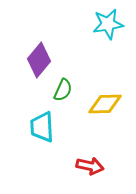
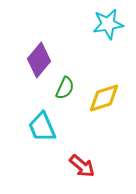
green semicircle: moved 2 px right, 2 px up
yellow diamond: moved 1 px left, 6 px up; rotated 16 degrees counterclockwise
cyan trapezoid: rotated 20 degrees counterclockwise
red arrow: moved 8 px left; rotated 28 degrees clockwise
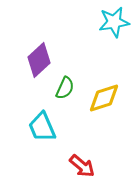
cyan star: moved 6 px right, 2 px up
purple diamond: rotated 8 degrees clockwise
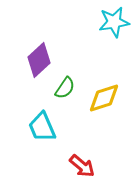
green semicircle: rotated 10 degrees clockwise
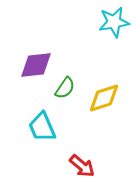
purple diamond: moved 3 px left, 5 px down; rotated 36 degrees clockwise
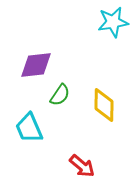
cyan star: moved 1 px left
green semicircle: moved 5 px left, 7 px down
yellow diamond: moved 7 px down; rotated 72 degrees counterclockwise
cyan trapezoid: moved 13 px left, 1 px down
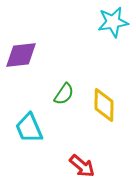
purple diamond: moved 15 px left, 10 px up
green semicircle: moved 4 px right, 1 px up
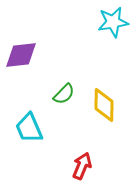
green semicircle: rotated 10 degrees clockwise
red arrow: rotated 108 degrees counterclockwise
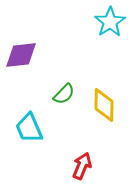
cyan star: moved 3 px left; rotated 24 degrees counterclockwise
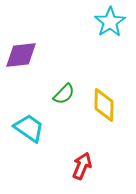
cyan trapezoid: rotated 148 degrees clockwise
